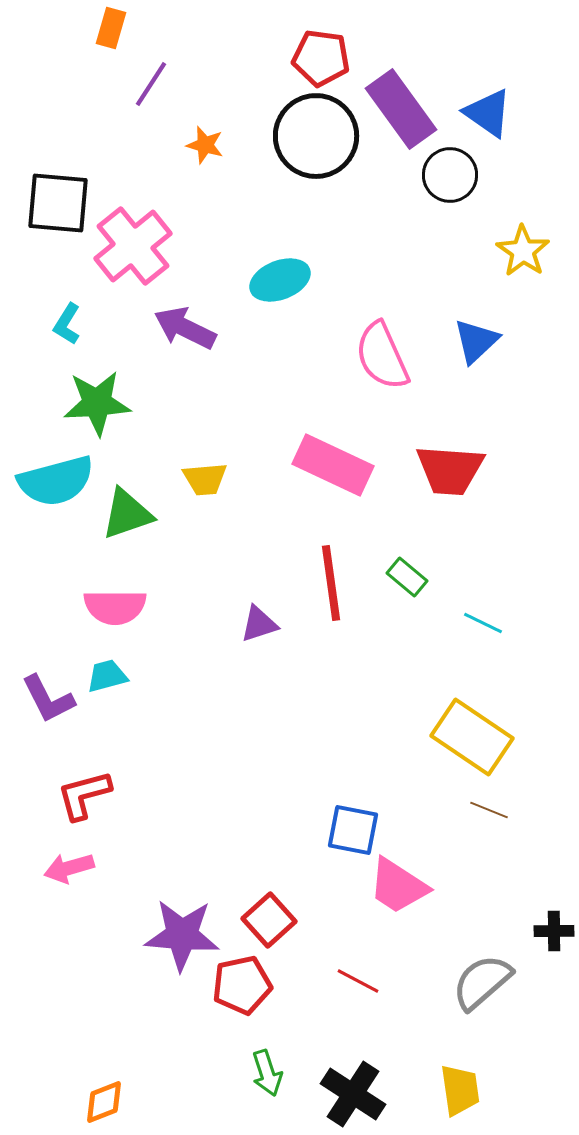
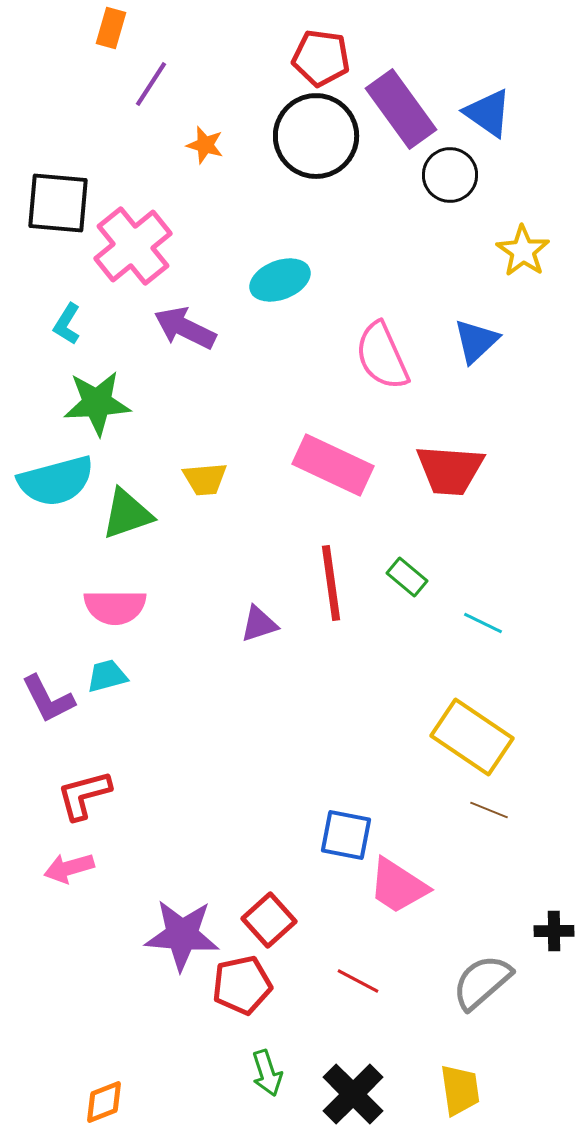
blue square at (353, 830): moved 7 px left, 5 px down
black cross at (353, 1094): rotated 12 degrees clockwise
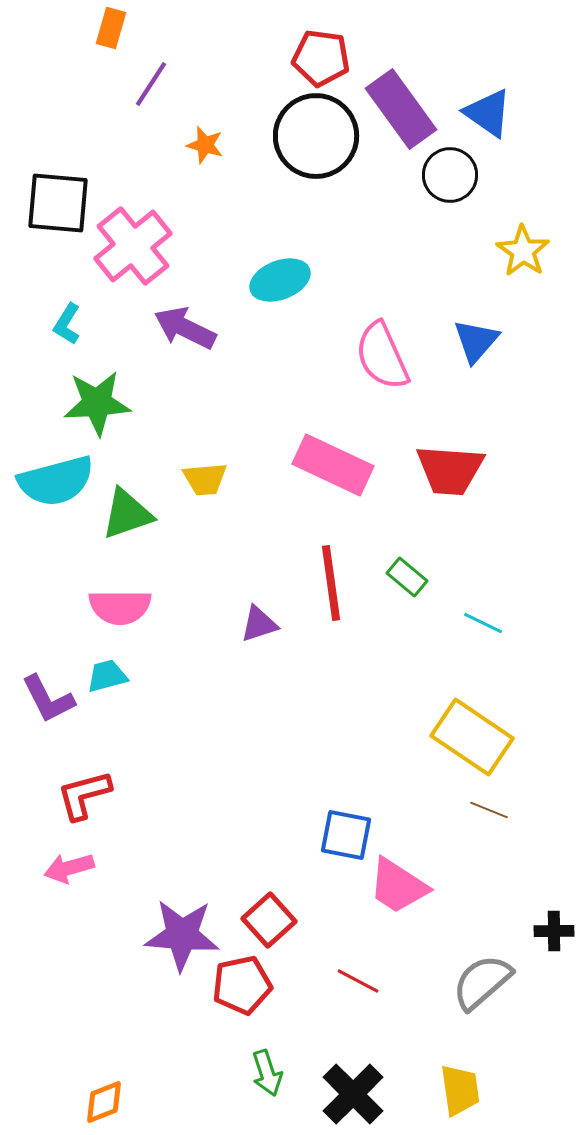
blue triangle at (476, 341): rotated 6 degrees counterclockwise
pink semicircle at (115, 607): moved 5 px right
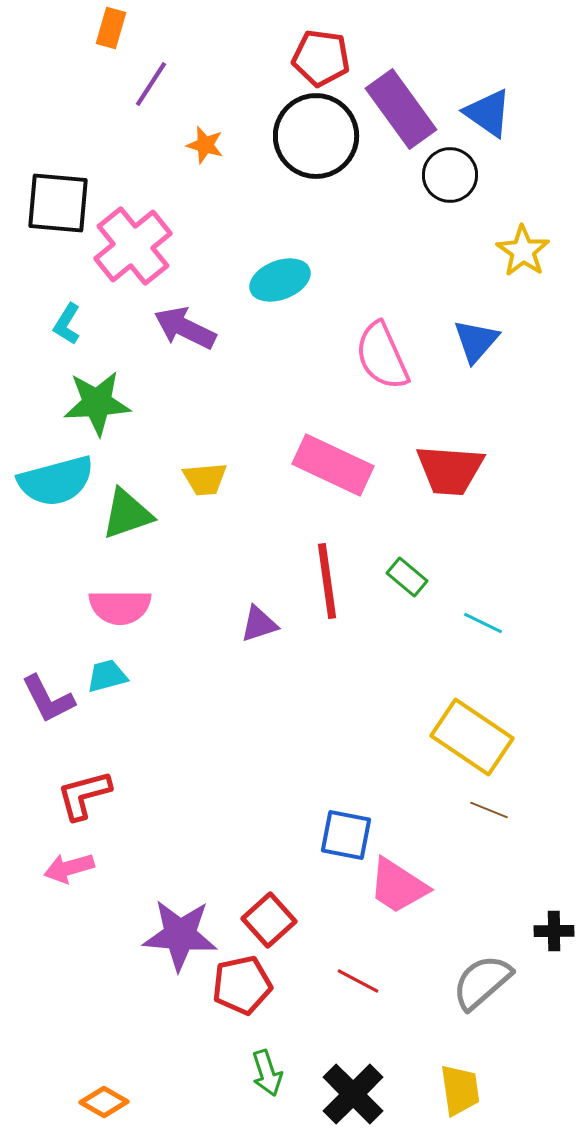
red line at (331, 583): moved 4 px left, 2 px up
purple star at (182, 935): moved 2 px left
orange diamond at (104, 1102): rotated 51 degrees clockwise
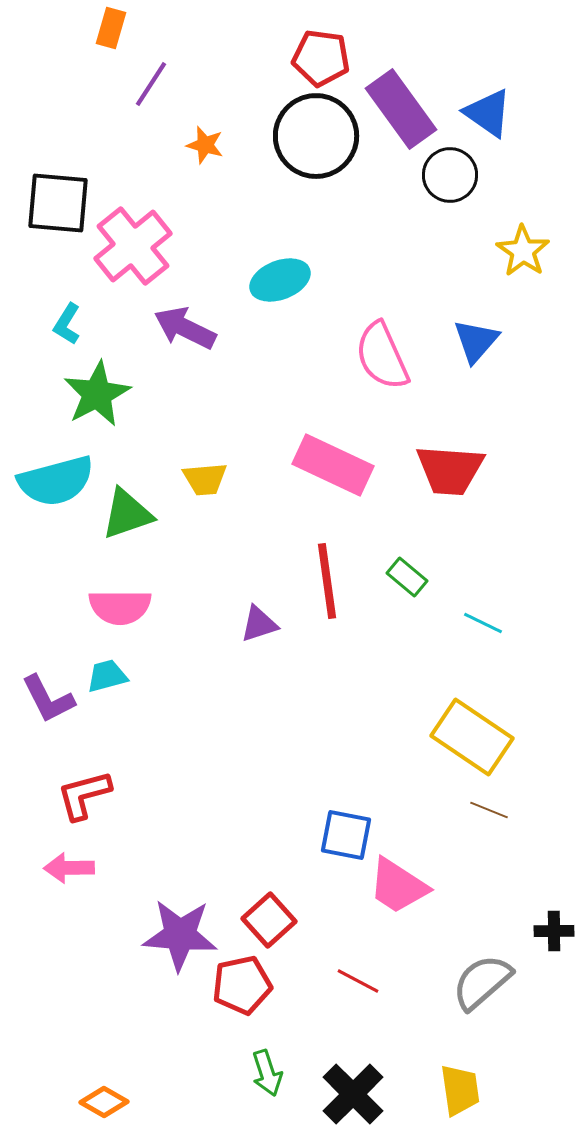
green star at (97, 403): moved 9 px up; rotated 24 degrees counterclockwise
pink arrow at (69, 868): rotated 15 degrees clockwise
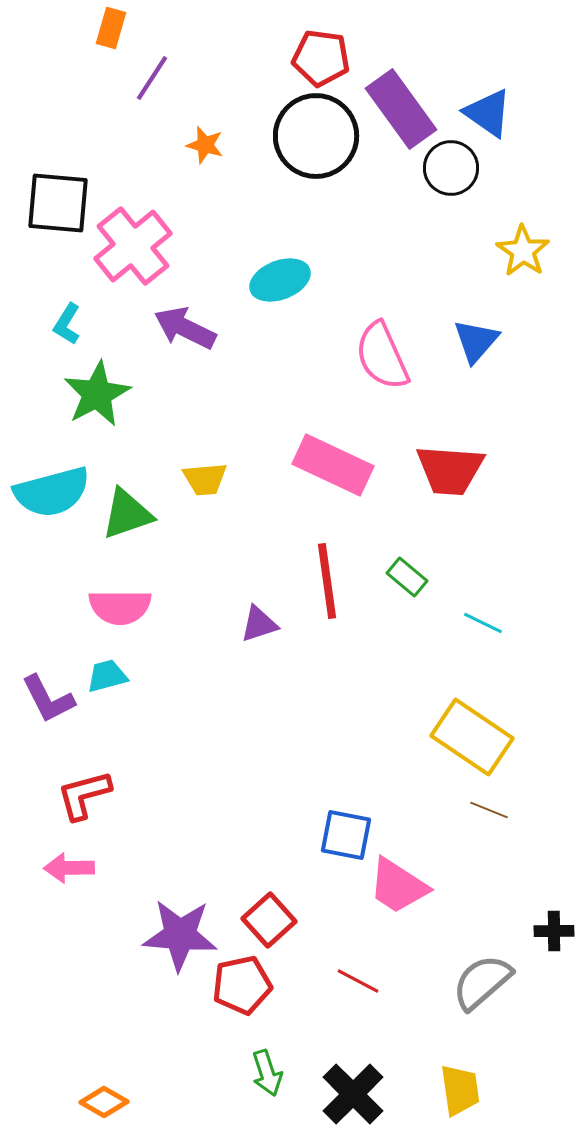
purple line at (151, 84): moved 1 px right, 6 px up
black circle at (450, 175): moved 1 px right, 7 px up
cyan semicircle at (56, 481): moved 4 px left, 11 px down
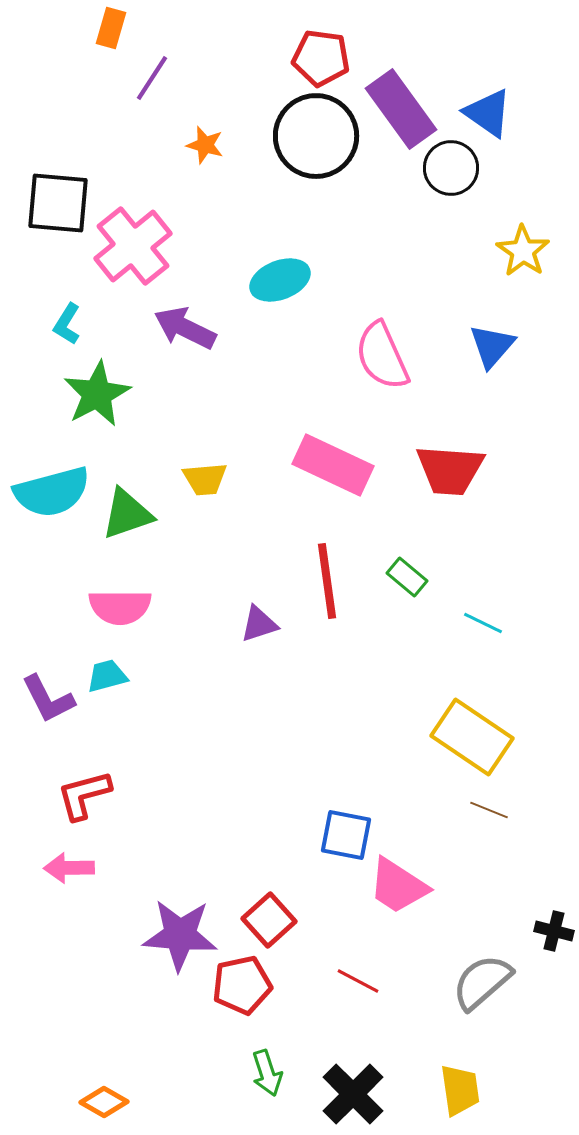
blue triangle at (476, 341): moved 16 px right, 5 px down
black cross at (554, 931): rotated 15 degrees clockwise
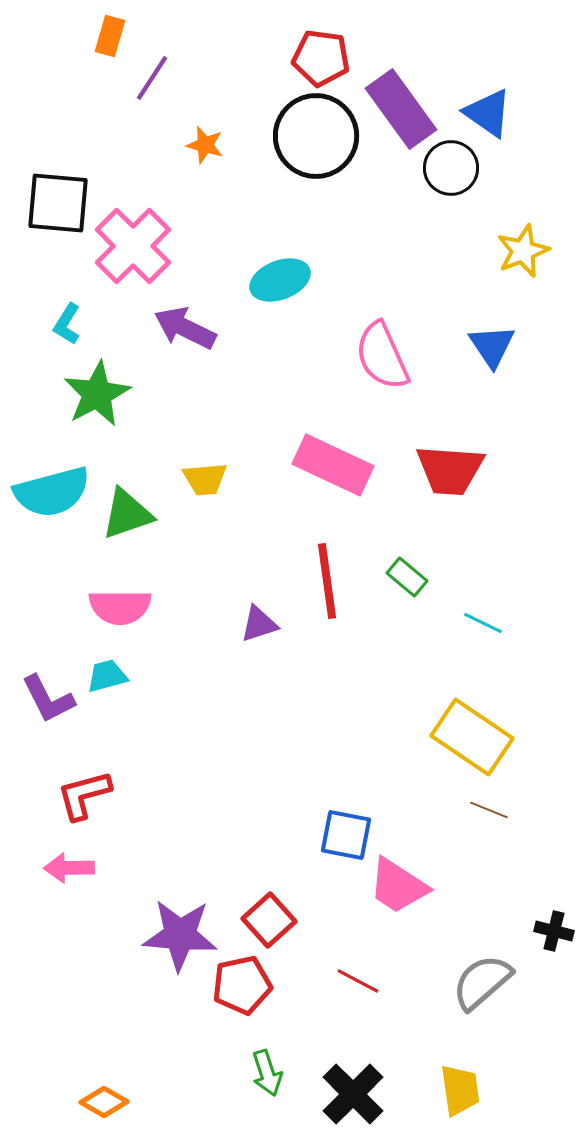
orange rectangle at (111, 28): moved 1 px left, 8 px down
pink cross at (133, 246): rotated 6 degrees counterclockwise
yellow star at (523, 251): rotated 16 degrees clockwise
blue triangle at (492, 346): rotated 15 degrees counterclockwise
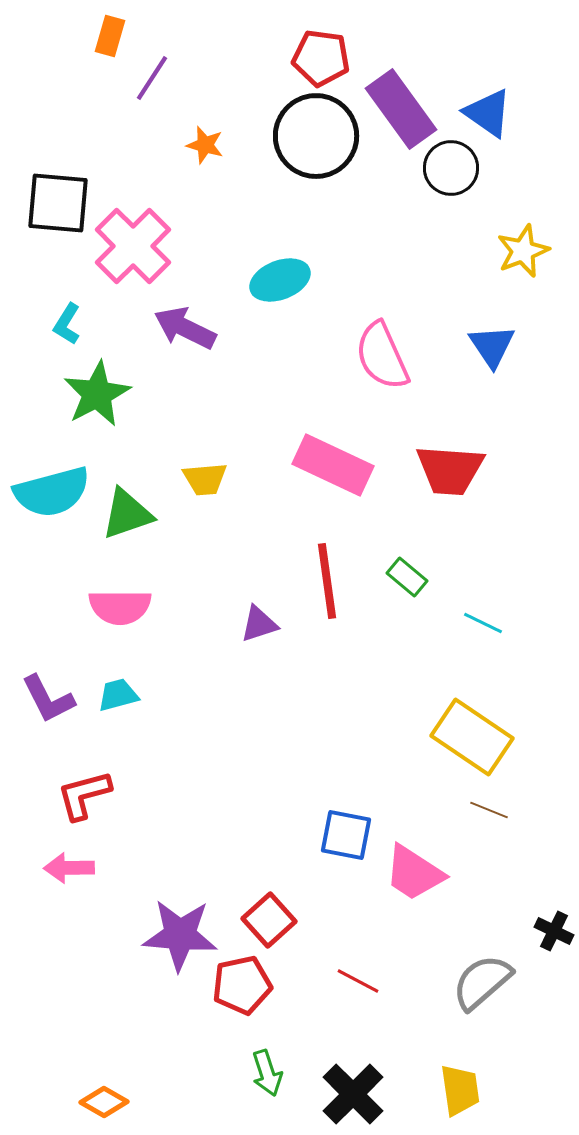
cyan trapezoid at (107, 676): moved 11 px right, 19 px down
pink trapezoid at (398, 886): moved 16 px right, 13 px up
black cross at (554, 931): rotated 12 degrees clockwise
